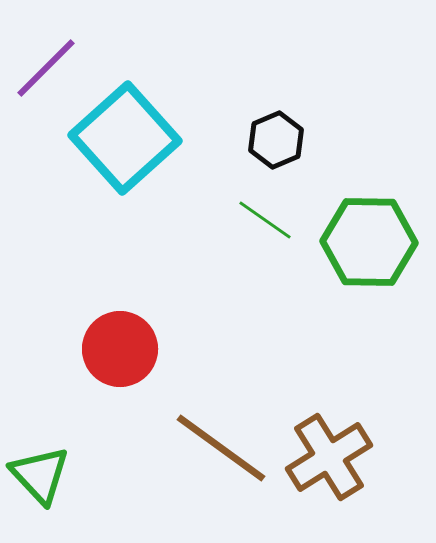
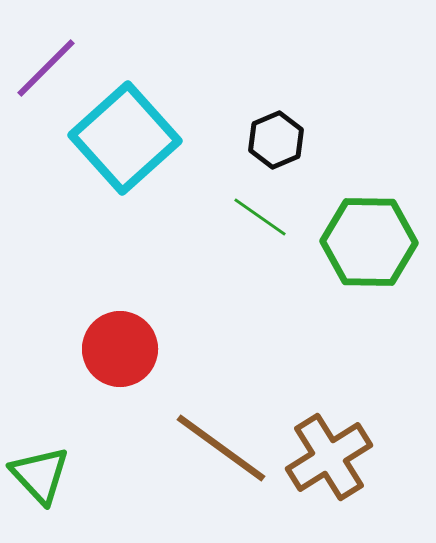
green line: moved 5 px left, 3 px up
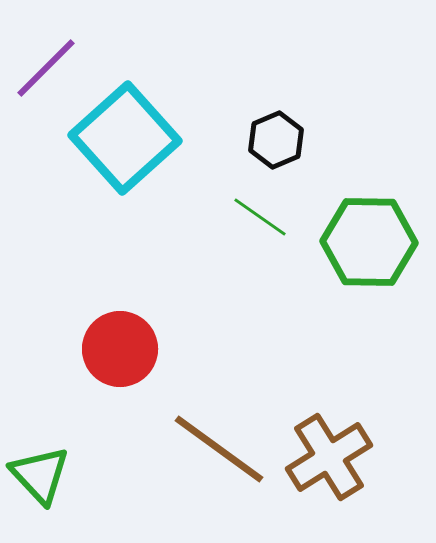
brown line: moved 2 px left, 1 px down
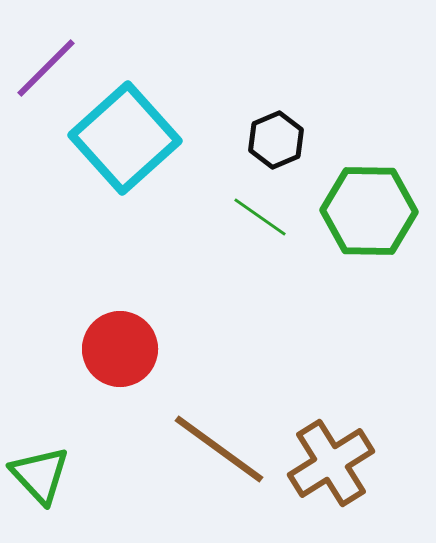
green hexagon: moved 31 px up
brown cross: moved 2 px right, 6 px down
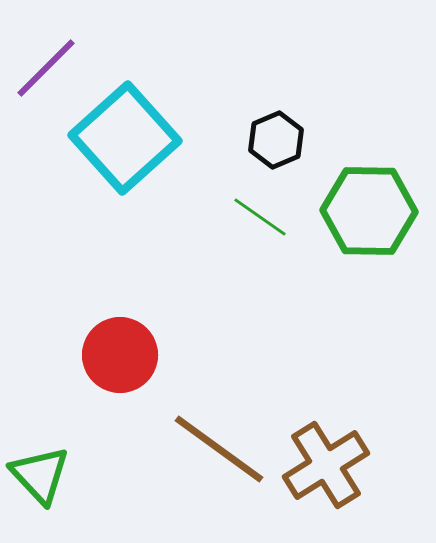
red circle: moved 6 px down
brown cross: moved 5 px left, 2 px down
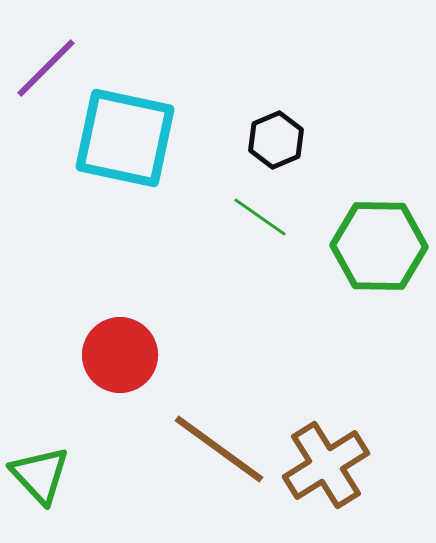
cyan square: rotated 36 degrees counterclockwise
green hexagon: moved 10 px right, 35 px down
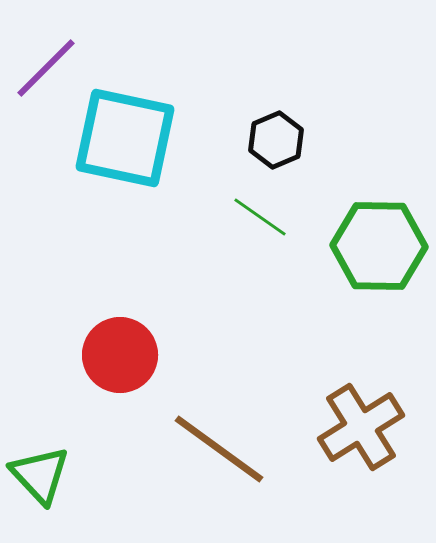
brown cross: moved 35 px right, 38 px up
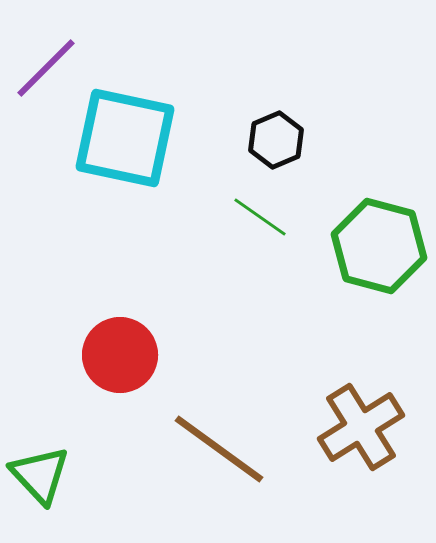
green hexagon: rotated 14 degrees clockwise
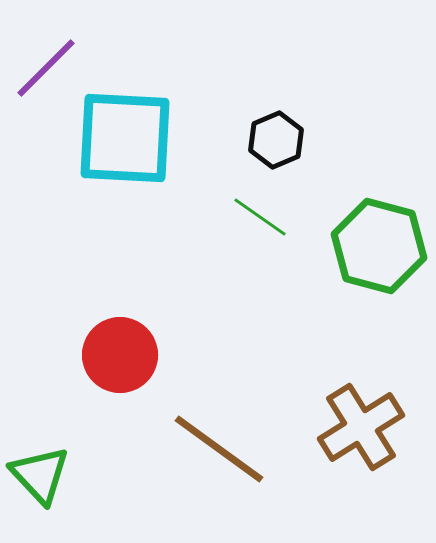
cyan square: rotated 9 degrees counterclockwise
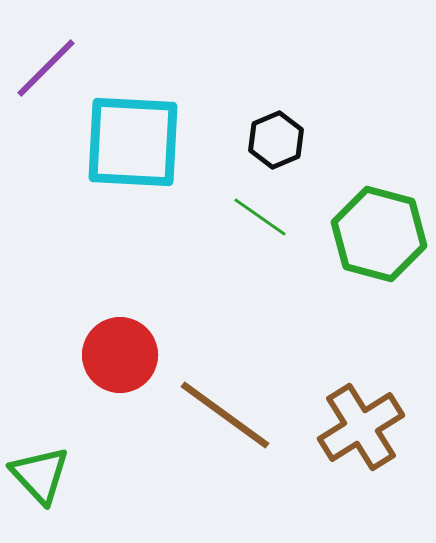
cyan square: moved 8 px right, 4 px down
green hexagon: moved 12 px up
brown line: moved 6 px right, 34 px up
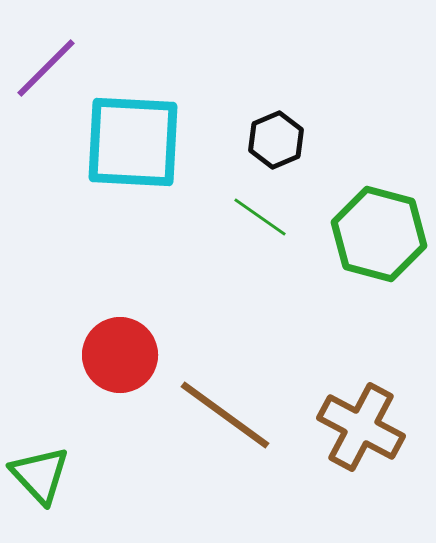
brown cross: rotated 30 degrees counterclockwise
